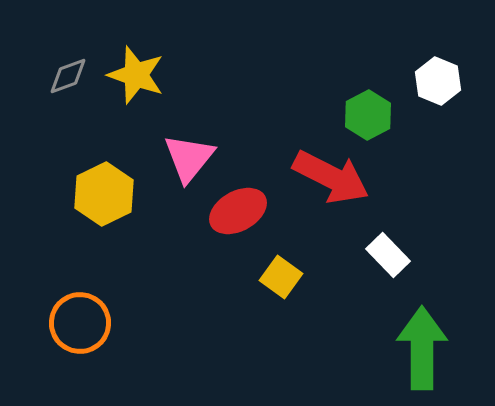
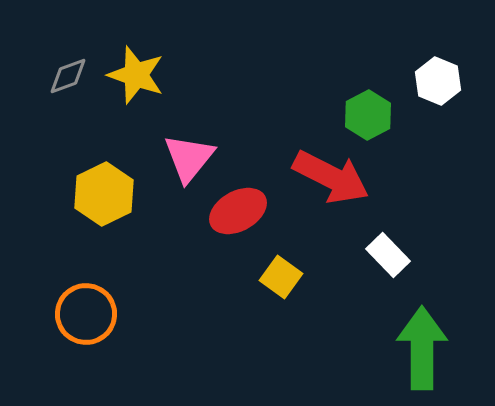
orange circle: moved 6 px right, 9 px up
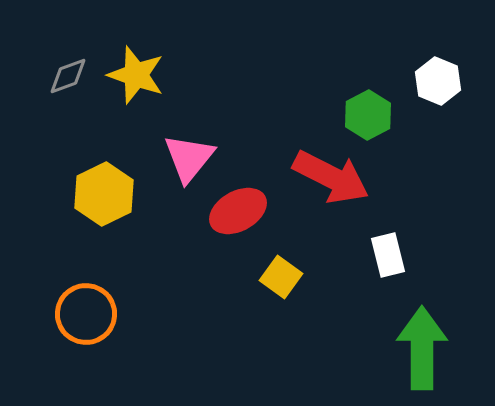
white rectangle: rotated 30 degrees clockwise
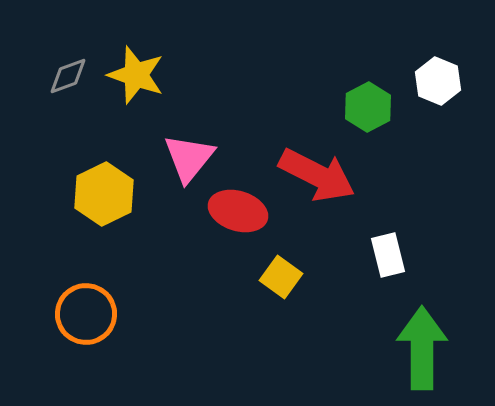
green hexagon: moved 8 px up
red arrow: moved 14 px left, 2 px up
red ellipse: rotated 46 degrees clockwise
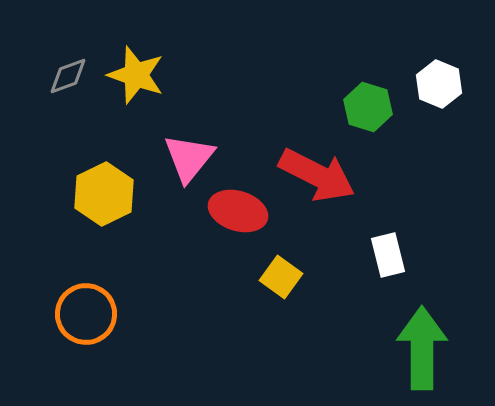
white hexagon: moved 1 px right, 3 px down
green hexagon: rotated 15 degrees counterclockwise
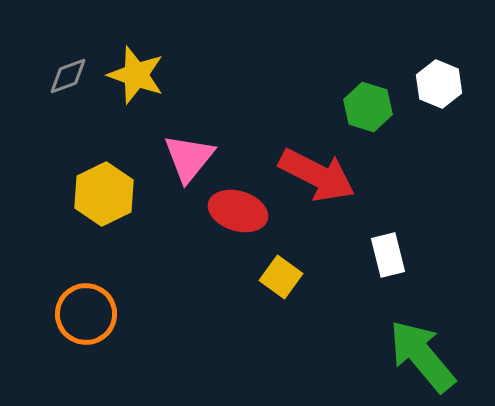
green arrow: moved 8 px down; rotated 40 degrees counterclockwise
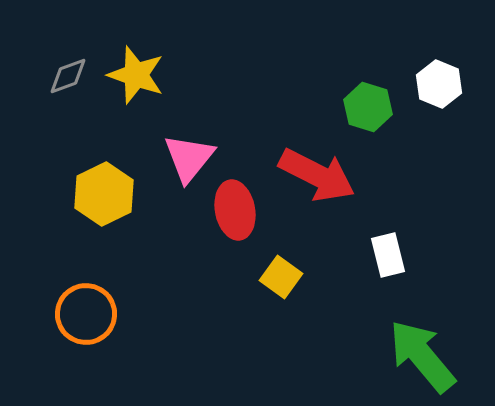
red ellipse: moved 3 px left, 1 px up; rotated 62 degrees clockwise
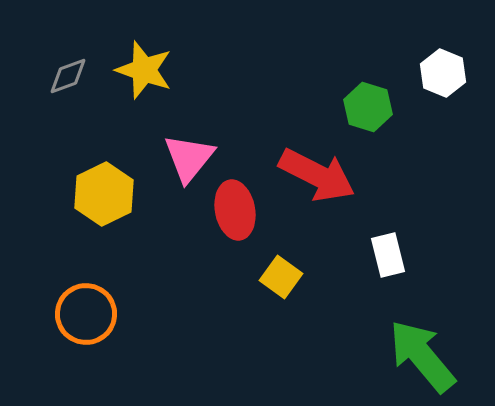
yellow star: moved 8 px right, 5 px up
white hexagon: moved 4 px right, 11 px up
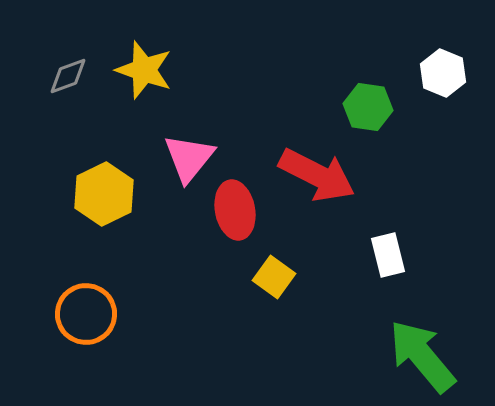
green hexagon: rotated 9 degrees counterclockwise
yellow square: moved 7 px left
